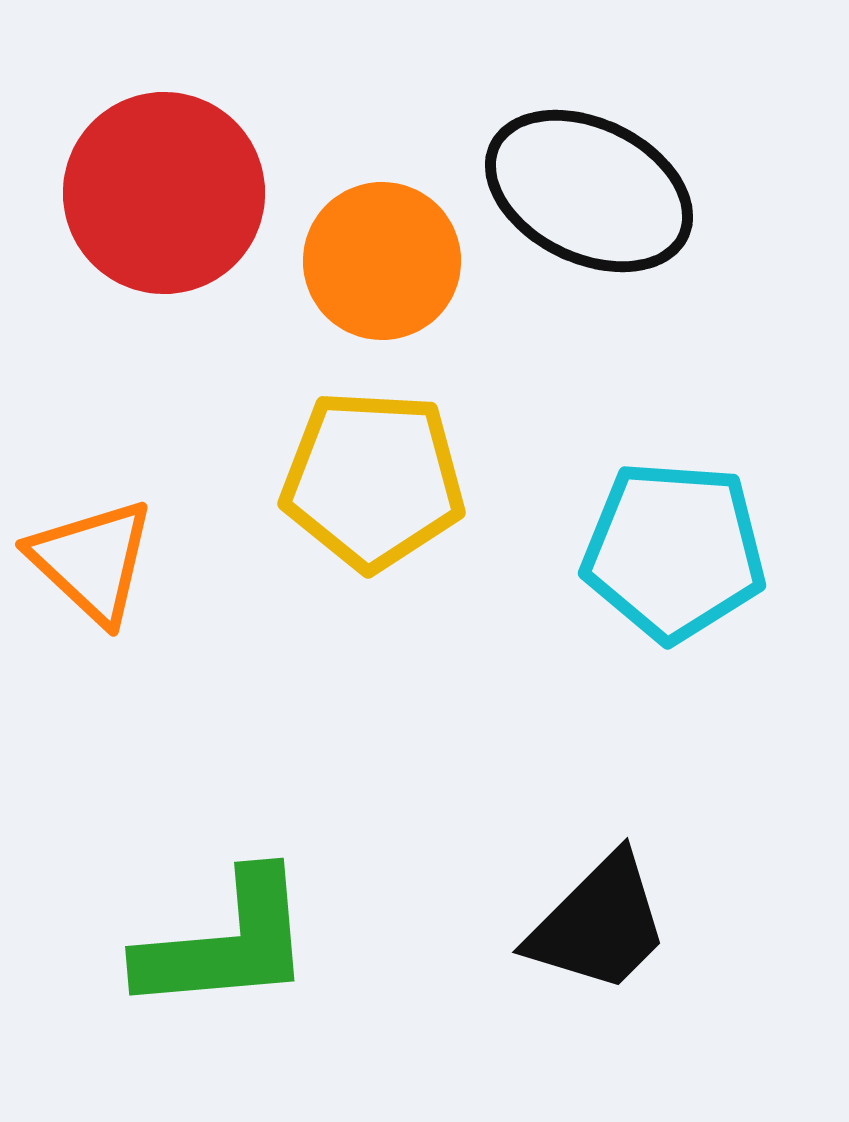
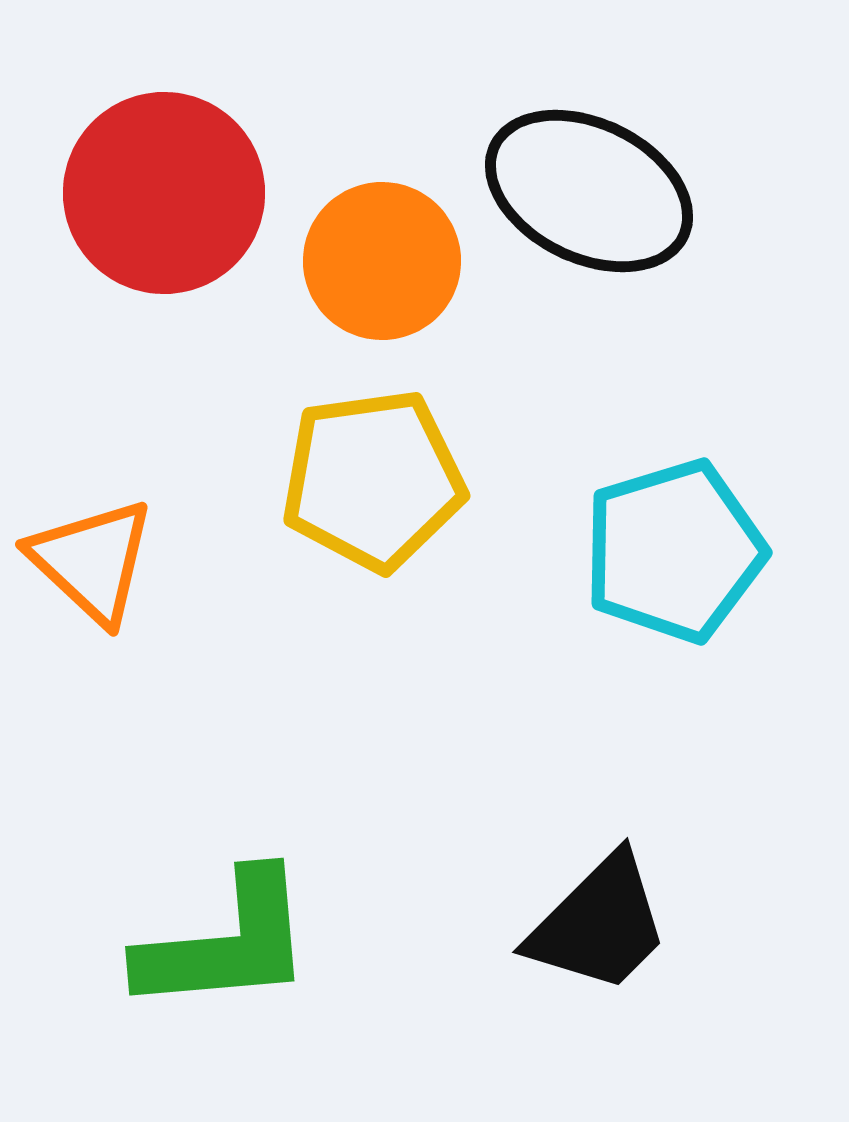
yellow pentagon: rotated 11 degrees counterclockwise
cyan pentagon: rotated 21 degrees counterclockwise
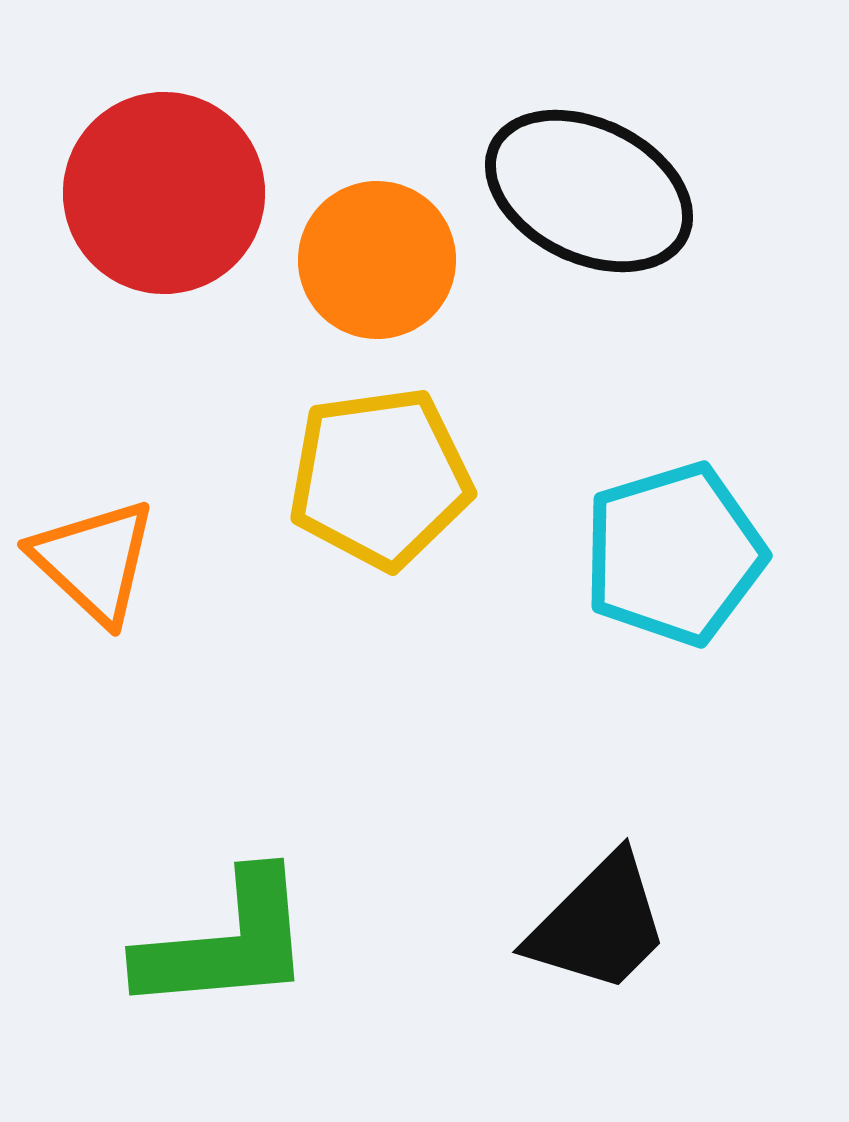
orange circle: moved 5 px left, 1 px up
yellow pentagon: moved 7 px right, 2 px up
cyan pentagon: moved 3 px down
orange triangle: moved 2 px right
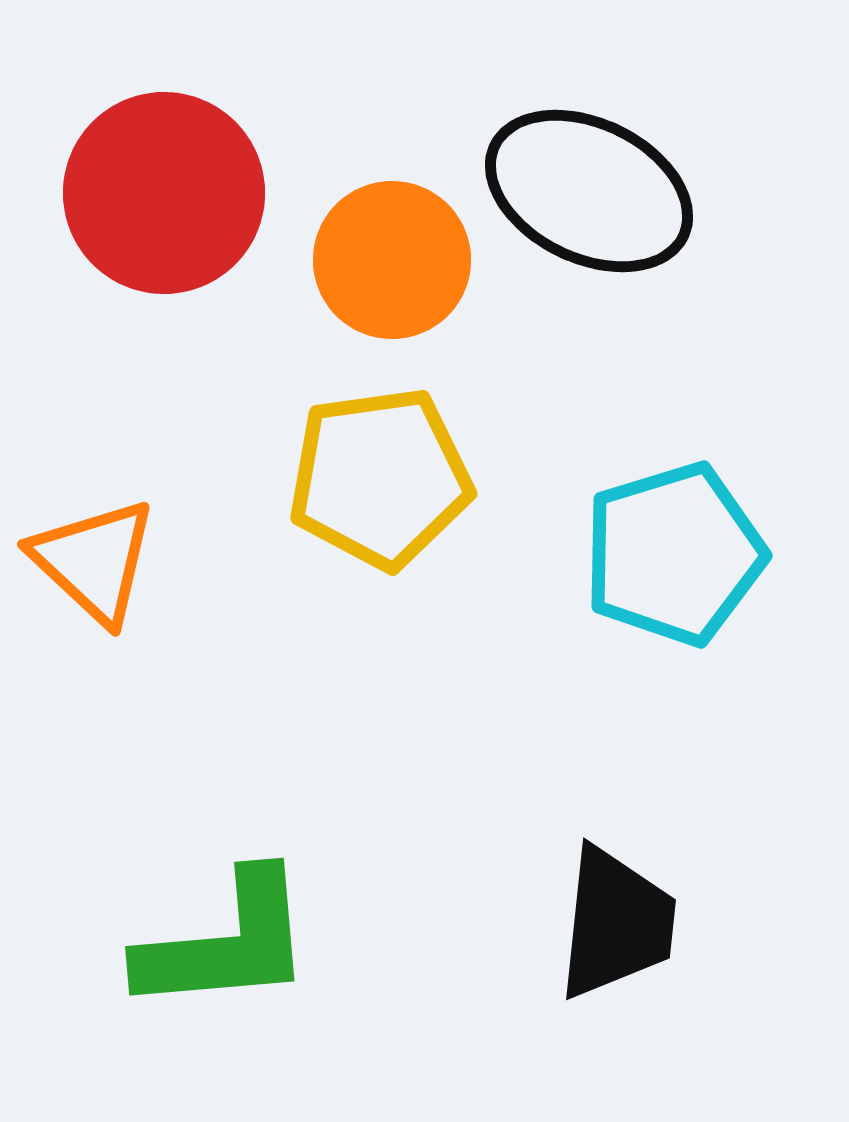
orange circle: moved 15 px right
black trapezoid: moved 17 px right, 1 px up; rotated 39 degrees counterclockwise
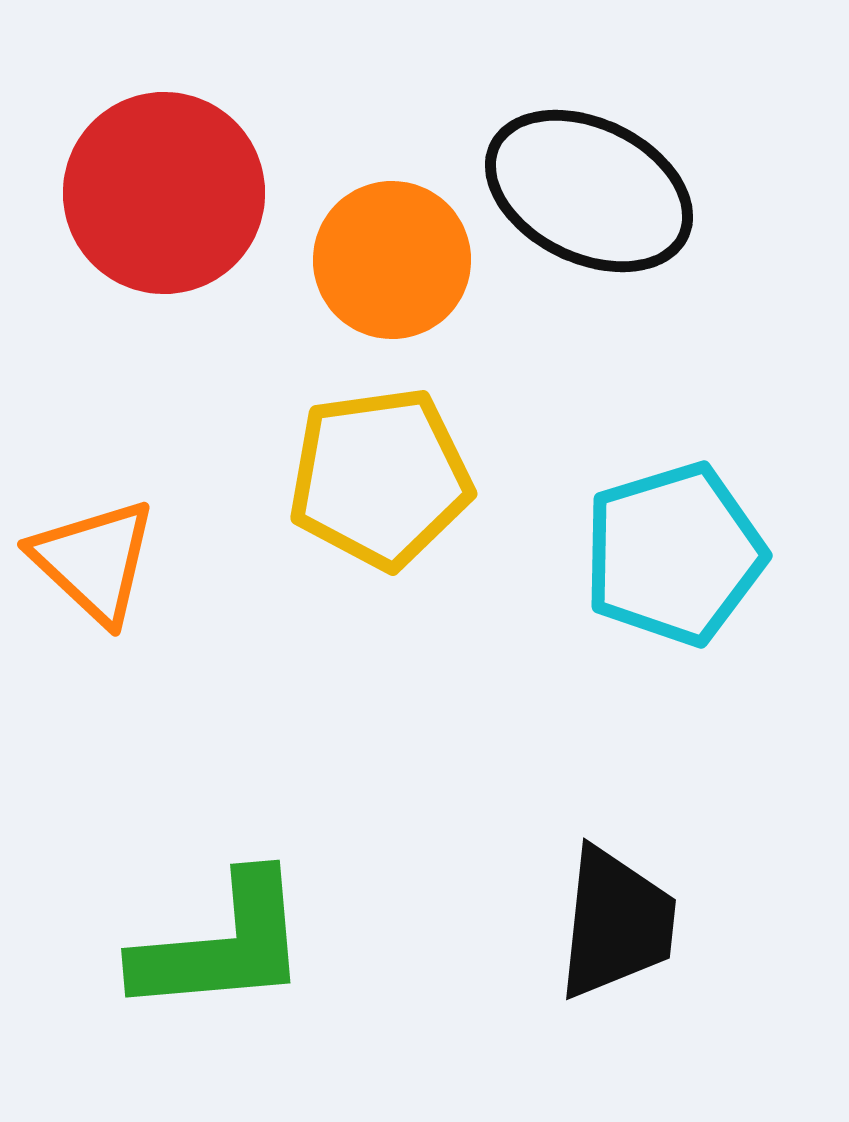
green L-shape: moved 4 px left, 2 px down
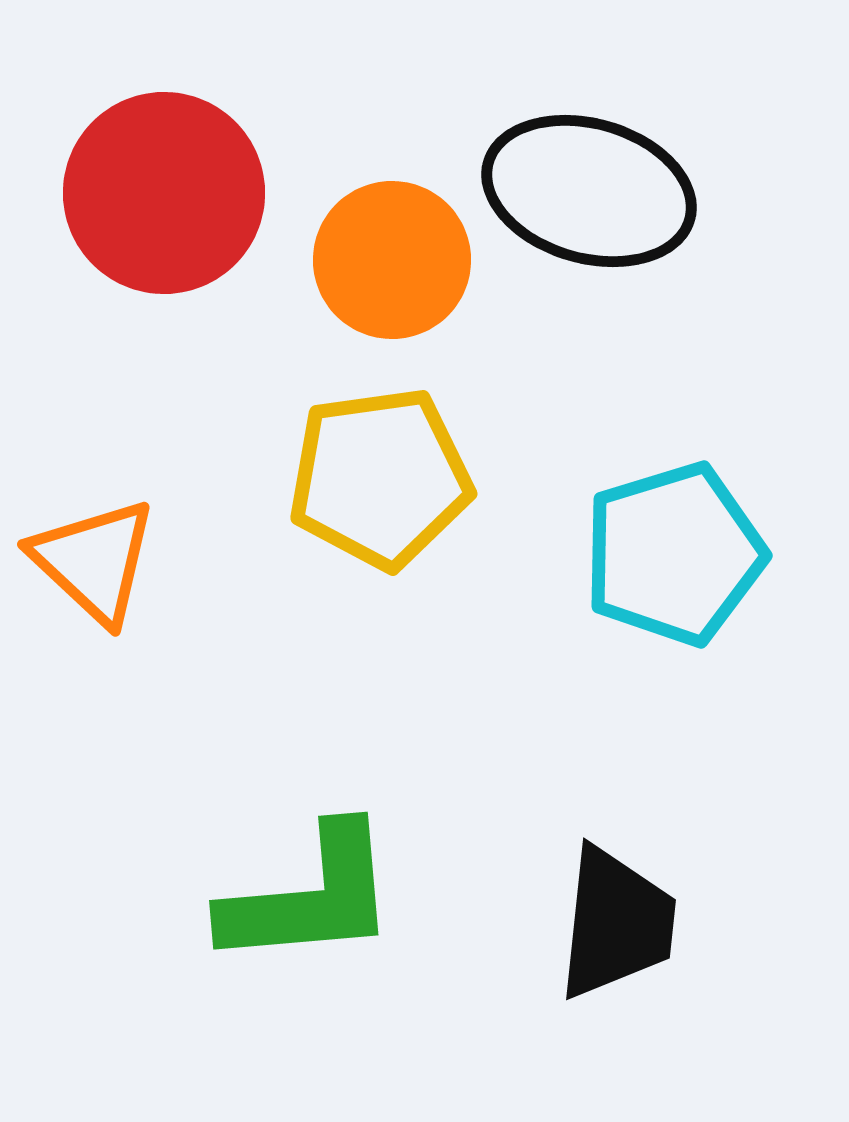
black ellipse: rotated 10 degrees counterclockwise
green L-shape: moved 88 px right, 48 px up
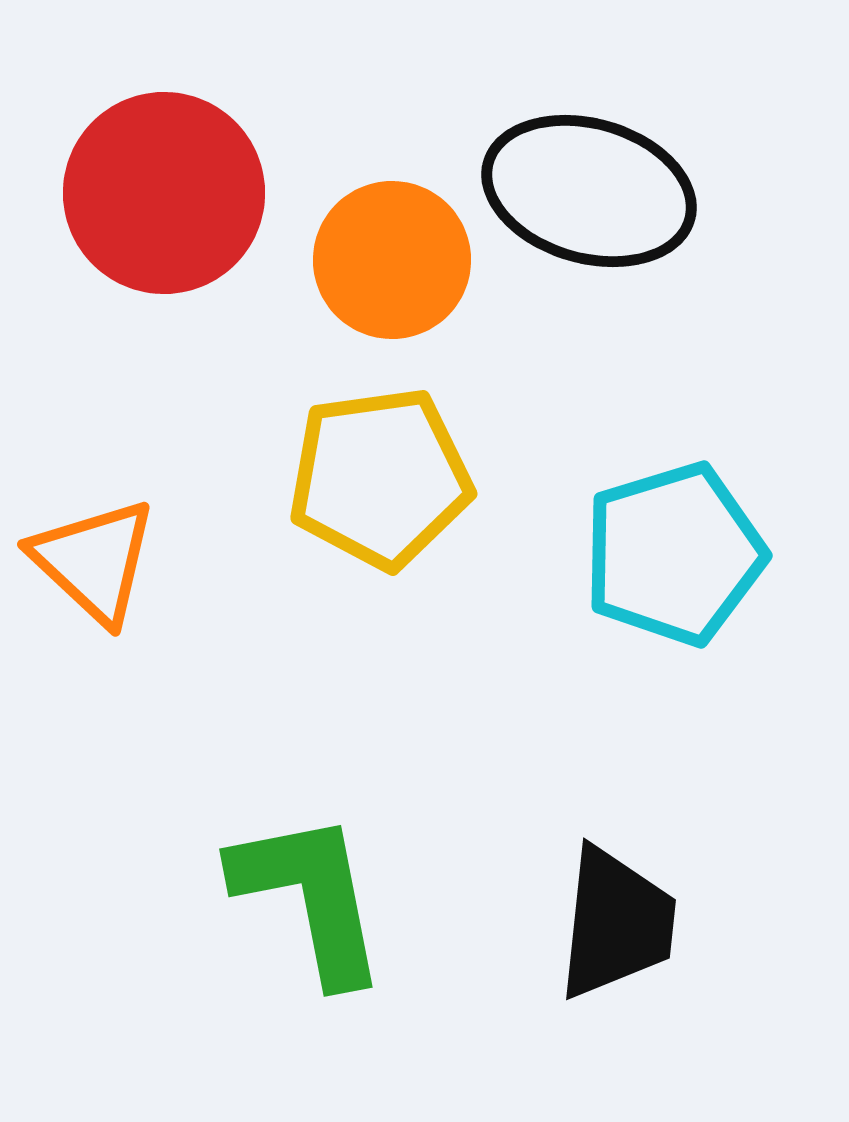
green L-shape: rotated 96 degrees counterclockwise
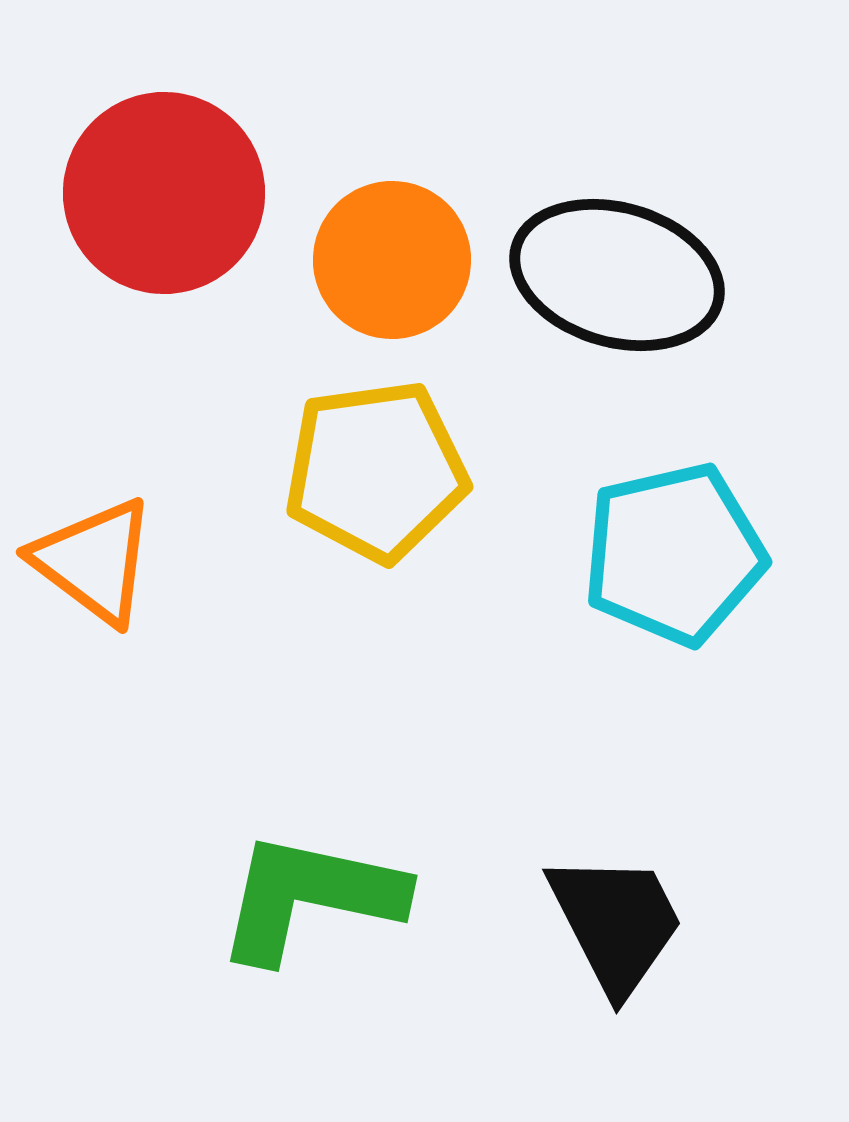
black ellipse: moved 28 px right, 84 px down
yellow pentagon: moved 4 px left, 7 px up
cyan pentagon: rotated 4 degrees clockwise
orange triangle: rotated 6 degrees counterclockwise
green L-shape: rotated 67 degrees counterclockwise
black trapezoid: rotated 33 degrees counterclockwise
